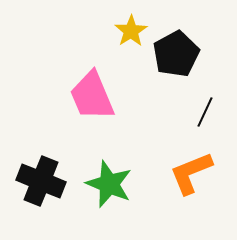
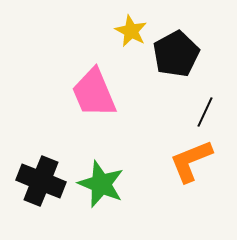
yellow star: rotated 12 degrees counterclockwise
pink trapezoid: moved 2 px right, 3 px up
orange L-shape: moved 12 px up
green star: moved 8 px left
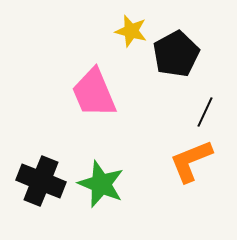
yellow star: rotated 12 degrees counterclockwise
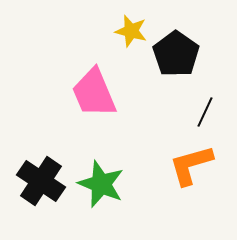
black pentagon: rotated 9 degrees counterclockwise
orange L-shape: moved 4 px down; rotated 6 degrees clockwise
black cross: rotated 12 degrees clockwise
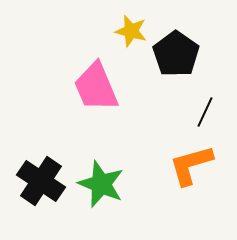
pink trapezoid: moved 2 px right, 6 px up
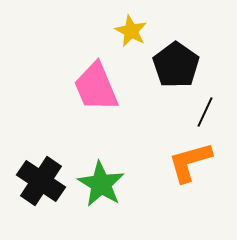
yellow star: rotated 12 degrees clockwise
black pentagon: moved 11 px down
orange L-shape: moved 1 px left, 3 px up
green star: rotated 9 degrees clockwise
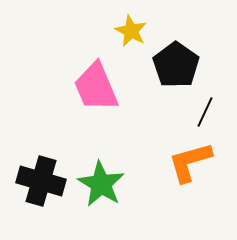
black cross: rotated 18 degrees counterclockwise
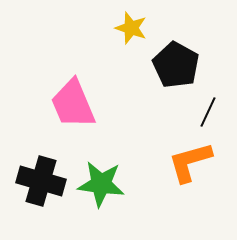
yellow star: moved 3 px up; rotated 8 degrees counterclockwise
black pentagon: rotated 6 degrees counterclockwise
pink trapezoid: moved 23 px left, 17 px down
black line: moved 3 px right
green star: rotated 24 degrees counterclockwise
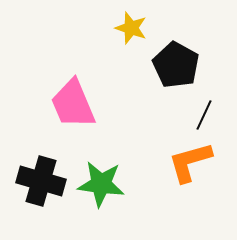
black line: moved 4 px left, 3 px down
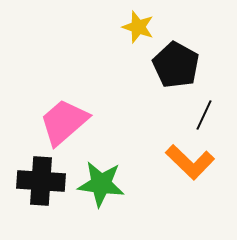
yellow star: moved 7 px right, 1 px up
pink trapezoid: moved 9 px left, 18 px down; rotated 72 degrees clockwise
orange L-shape: rotated 120 degrees counterclockwise
black cross: rotated 12 degrees counterclockwise
